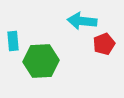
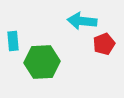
green hexagon: moved 1 px right, 1 px down
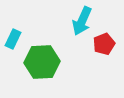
cyan arrow: rotated 72 degrees counterclockwise
cyan rectangle: moved 2 px up; rotated 30 degrees clockwise
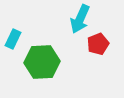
cyan arrow: moved 2 px left, 2 px up
red pentagon: moved 6 px left
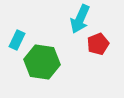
cyan rectangle: moved 4 px right, 1 px down
green hexagon: rotated 12 degrees clockwise
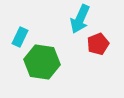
cyan rectangle: moved 3 px right, 3 px up
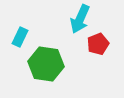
green hexagon: moved 4 px right, 2 px down
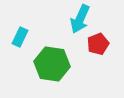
green hexagon: moved 6 px right
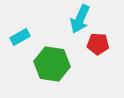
cyan rectangle: rotated 36 degrees clockwise
red pentagon: rotated 25 degrees clockwise
